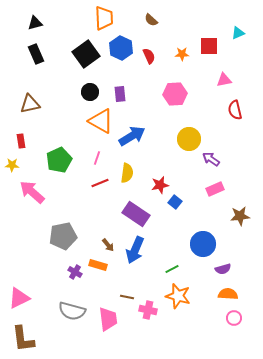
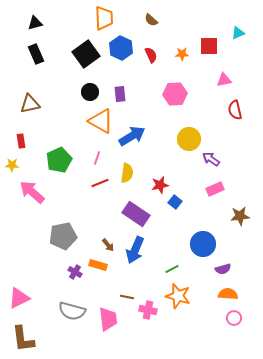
red semicircle at (149, 56): moved 2 px right, 1 px up
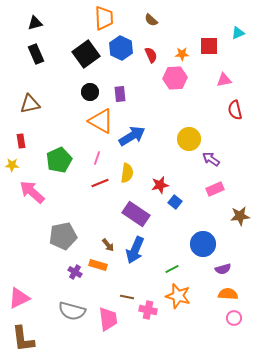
pink hexagon at (175, 94): moved 16 px up
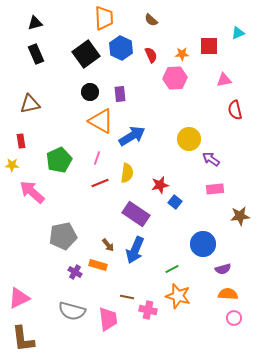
pink rectangle at (215, 189): rotated 18 degrees clockwise
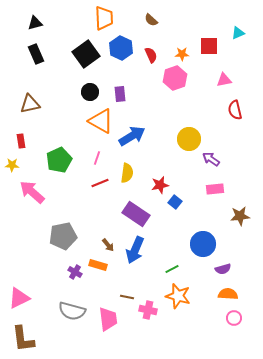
pink hexagon at (175, 78): rotated 15 degrees counterclockwise
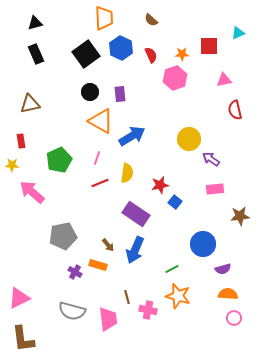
brown line at (127, 297): rotated 64 degrees clockwise
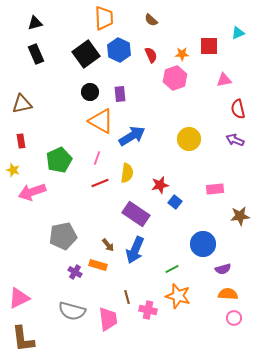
blue hexagon at (121, 48): moved 2 px left, 2 px down
brown triangle at (30, 104): moved 8 px left
red semicircle at (235, 110): moved 3 px right, 1 px up
purple arrow at (211, 159): moved 24 px right, 19 px up; rotated 12 degrees counterclockwise
yellow star at (12, 165): moved 1 px right, 5 px down; rotated 16 degrees clockwise
pink arrow at (32, 192): rotated 60 degrees counterclockwise
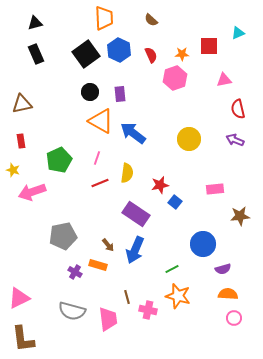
blue arrow at (132, 136): moved 1 px right, 3 px up; rotated 112 degrees counterclockwise
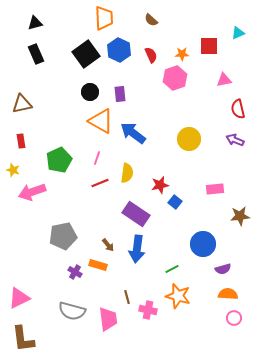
blue arrow at (135, 250): moved 2 px right, 1 px up; rotated 16 degrees counterclockwise
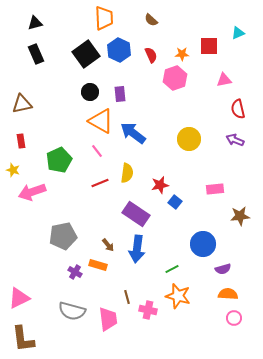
pink line at (97, 158): moved 7 px up; rotated 56 degrees counterclockwise
